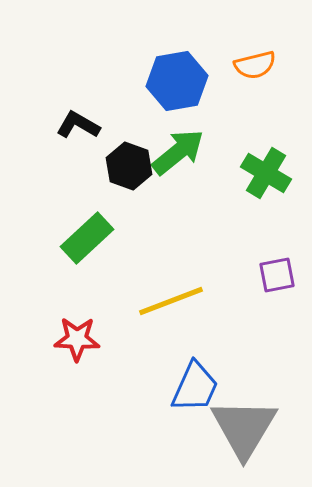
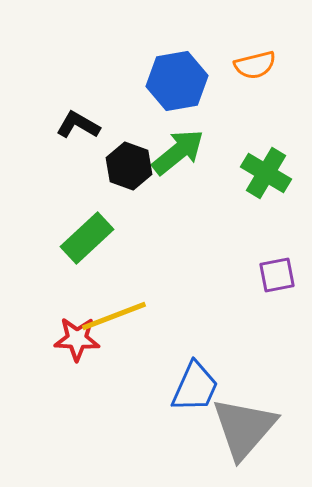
yellow line: moved 57 px left, 15 px down
gray triangle: rotated 10 degrees clockwise
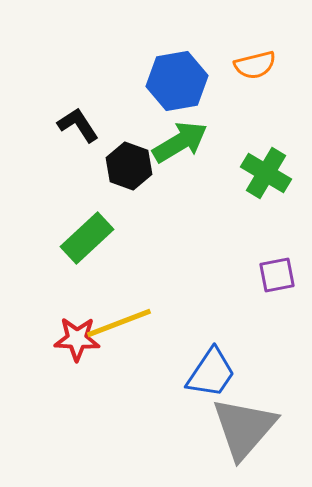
black L-shape: rotated 27 degrees clockwise
green arrow: moved 2 px right, 10 px up; rotated 8 degrees clockwise
yellow line: moved 5 px right, 7 px down
blue trapezoid: moved 16 px right, 14 px up; rotated 10 degrees clockwise
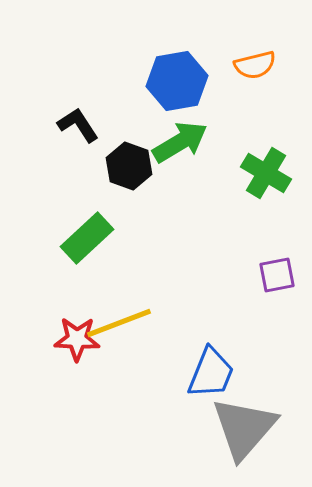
blue trapezoid: rotated 12 degrees counterclockwise
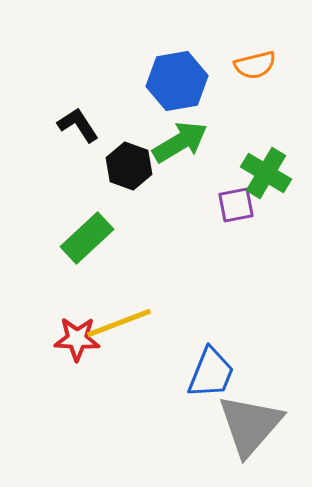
purple square: moved 41 px left, 70 px up
gray triangle: moved 6 px right, 3 px up
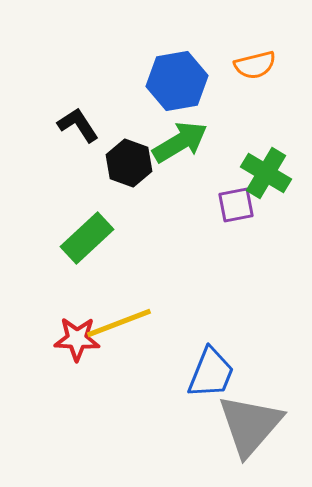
black hexagon: moved 3 px up
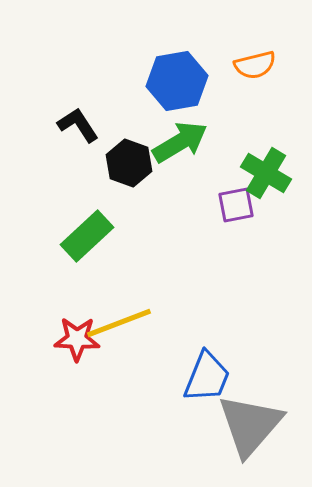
green rectangle: moved 2 px up
blue trapezoid: moved 4 px left, 4 px down
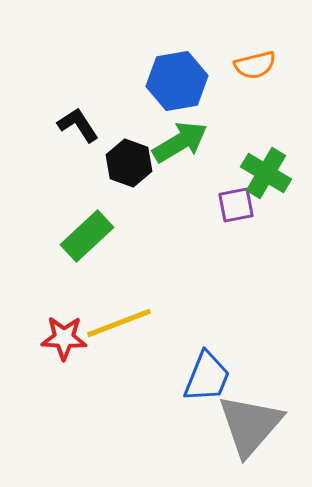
red star: moved 13 px left, 1 px up
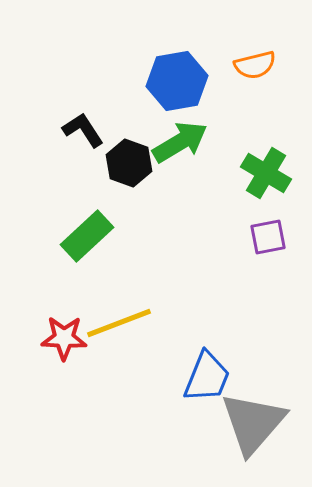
black L-shape: moved 5 px right, 5 px down
purple square: moved 32 px right, 32 px down
gray triangle: moved 3 px right, 2 px up
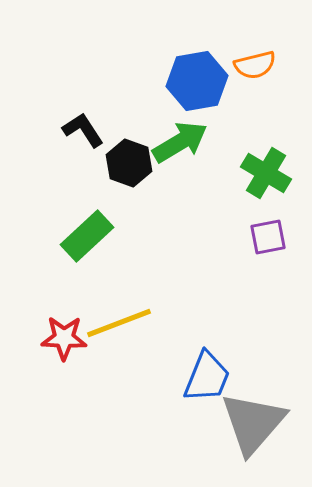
blue hexagon: moved 20 px right
